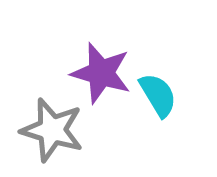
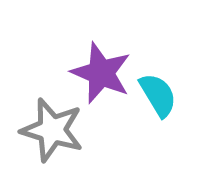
purple star: rotated 6 degrees clockwise
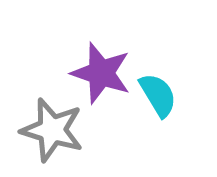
purple star: rotated 4 degrees counterclockwise
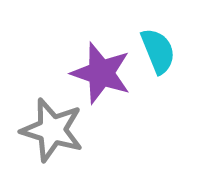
cyan semicircle: moved 44 px up; rotated 9 degrees clockwise
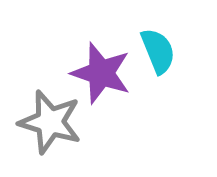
gray star: moved 2 px left, 8 px up
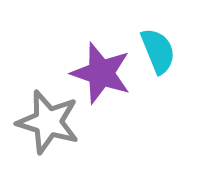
gray star: moved 2 px left
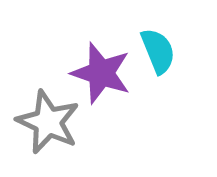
gray star: rotated 8 degrees clockwise
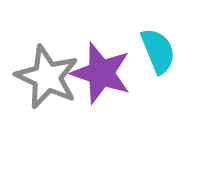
gray star: moved 1 px left, 45 px up
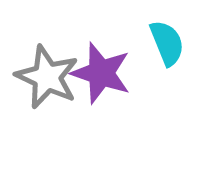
cyan semicircle: moved 9 px right, 8 px up
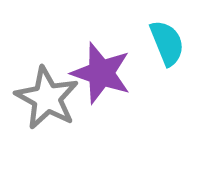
gray star: moved 21 px down; rotated 4 degrees clockwise
